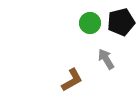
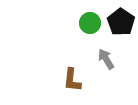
black pentagon: rotated 24 degrees counterclockwise
brown L-shape: rotated 125 degrees clockwise
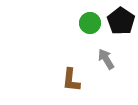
black pentagon: moved 1 px up
brown L-shape: moved 1 px left
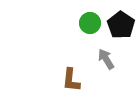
black pentagon: moved 4 px down
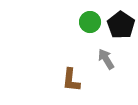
green circle: moved 1 px up
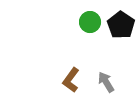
gray arrow: moved 23 px down
brown L-shape: rotated 30 degrees clockwise
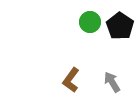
black pentagon: moved 1 px left, 1 px down
gray arrow: moved 6 px right
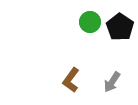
black pentagon: moved 1 px down
gray arrow: rotated 115 degrees counterclockwise
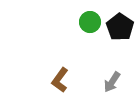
brown L-shape: moved 11 px left
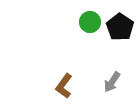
brown L-shape: moved 4 px right, 6 px down
